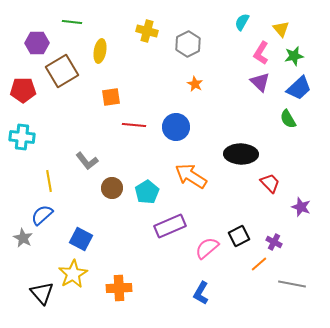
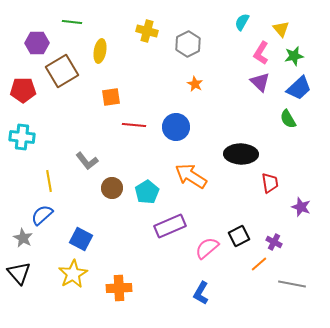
red trapezoid: rotated 35 degrees clockwise
black triangle: moved 23 px left, 20 px up
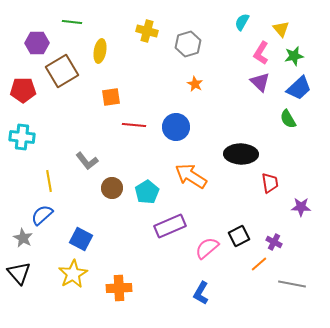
gray hexagon: rotated 10 degrees clockwise
purple star: rotated 18 degrees counterclockwise
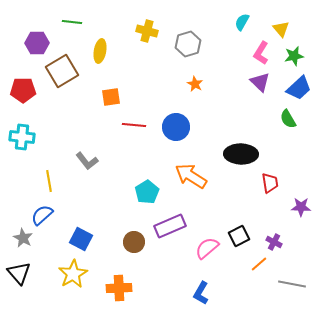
brown circle: moved 22 px right, 54 px down
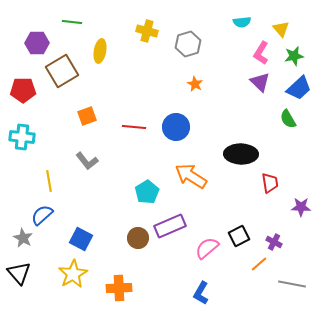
cyan semicircle: rotated 126 degrees counterclockwise
orange square: moved 24 px left, 19 px down; rotated 12 degrees counterclockwise
red line: moved 2 px down
brown circle: moved 4 px right, 4 px up
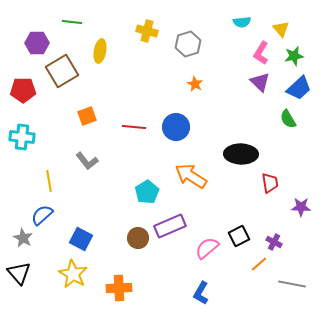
yellow star: rotated 12 degrees counterclockwise
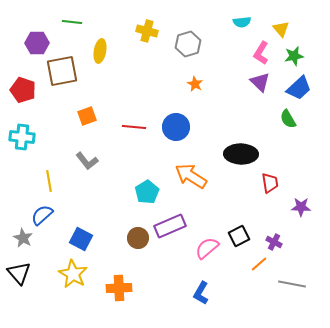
brown square: rotated 20 degrees clockwise
red pentagon: rotated 20 degrees clockwise
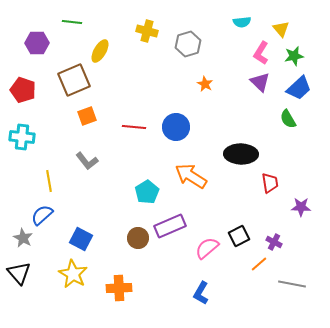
yellow ellipse: rotated 20 degrees clockwise
brown square: moved 12 px right, 9 px down; rotated 12 degrees counterclockwise
orange star: moved 10 px right
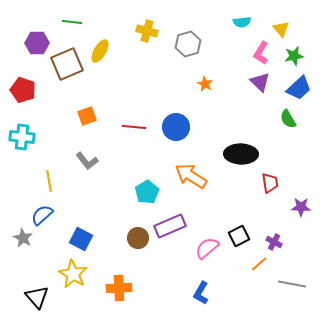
brown square: moved 7 px left, 16 px up
black triangle: moved 18 px right, 24 px down
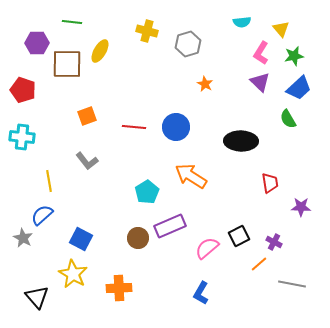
brown square: rotated 24 degrees clockwise
black ellipse: moved 13 px up
